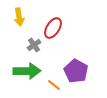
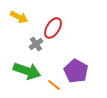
yellow arrow: rotated 54 degrees counterclockwise
gray cross: moved 2 px right, 1 px up
green arrow: rotated 20 degrees clockwise
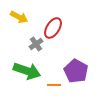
orange line: rotated 40 degrees counterclockwise
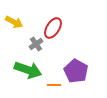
yellow arrow: moved 5 px left, 5 px down
green arrow: moved 1 px right, 1 px up
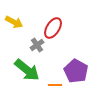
gray cross: moved 1 px right, 1 px down
green arrow: moved 1 px left; rotated 20 degrees clockwise
orange line: moved 1 px right
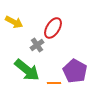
purple pentagon: moved 1 px left
orange line: moved 1 px left, 2 px up
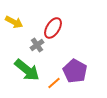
orange line: rotated 40 degrees counterclockwise
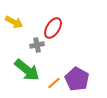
gray cross: rotated 24 degrees clockwise
purple pentagon: moved 2 px right, 8 px down
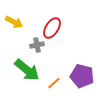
red ellipse: moved 1 px left
purple pentagon: moved 5 px right, 3 px up; rotated 15 degrees counterclockwise
